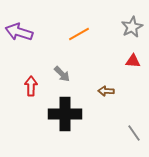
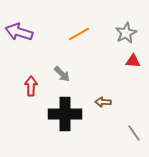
gray star: moved 6 px left, 6 px down
brown arrow: moved 3 px left, 11 px down
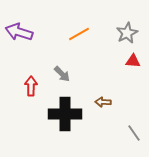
gray star: moved 1 px right
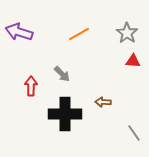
gray star: rotated 10 degrees counterclockwise
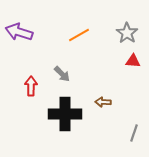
orange line: moved 1 px down
gray line: rotated 54 degrees clockwise
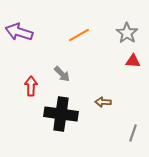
black cross: moved 4 px left; rotated 8 degrees clockwise
gray line: moved 1 px left
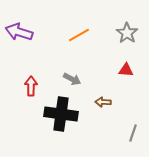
red triangle: moved 7 px left, 9 px down
gray arrow: moved 10 px right, 5 px down; rotated 18 degrees counterclockwise
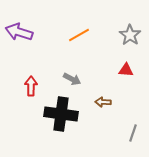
gray star: moved 3 px right, 2 px down
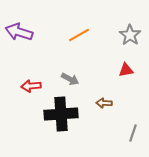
red triangle: rotated 14 degrees counterclockwise
gray arrow: moved 2 px left
red arrow: rotated 96 degrees counterclockwise
brown arrow: moved 1 px right, 1 px down
black cross: rotated 12 degrees counterclockwise
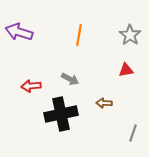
orange line: rotated 50 degrees counterclockwise
black cross: rotated 8 degrees counterclockwise
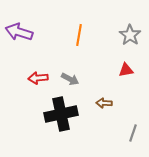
red arrow: moved 7 px right, 8 px up
